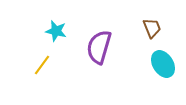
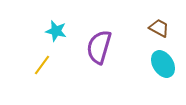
brown trapezoid: moved 7 px right; rotated 40 degrees counterclockwise
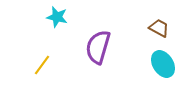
cyan star: moved 1 px right, 14 px up
purple semicircle: moved 1 px left
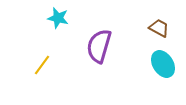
cyan star: moved 1 px right, 1 px down
purple semicircle: moved 1 px right, 1 px up
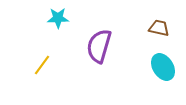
cyan star: rotated 15 degrees counterclockwise
brown trapezoid: rotated 15 degrees counterclockwise
cyan ellipse: moved 3 px down
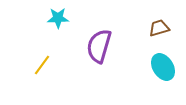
brown trapezoid: rotated 30 degrees counterclockwise
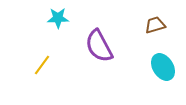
brown trapezoid: moved 4 px left, 3 px up
purple semicircle: rotated 44 degrees counterclockwise
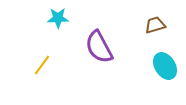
purple semicircle: moved 1 px down
cyan ellipse: moved 2 px right, 1 px up
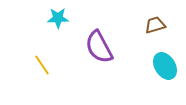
yellow line: rotated 70 degrees counterclockwise
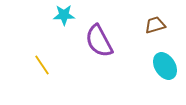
cyan star: moved 6 px right, 3 px up
purple semicircle: moved 6 px up
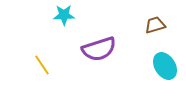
purple semicircle: moved 8 px down; rotated 80 degrees counterclockwise
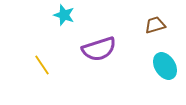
cyan star: rotated 20 degrees clockwise
